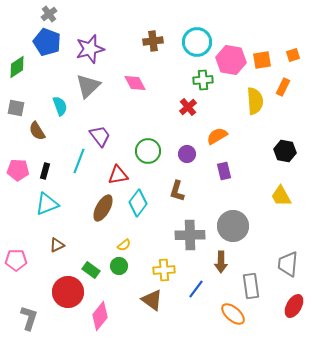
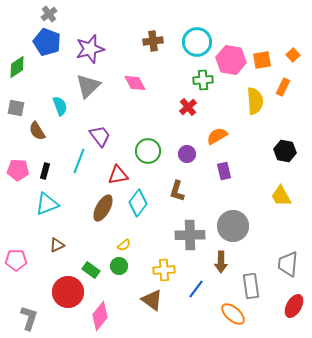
orange square at (293, 55): rotated 24 degrees counterclockwise
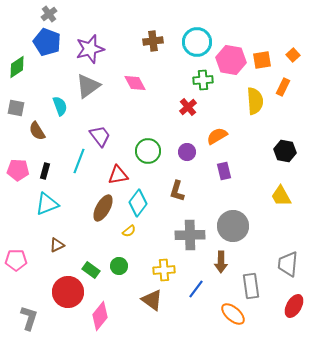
gray triangle at (88, 86): rotated 8 degrees clockwise
purple circle at (187, 154): moved 2 px up
yellow semicircle at (124, 245): moved 5 px right, 14 px up
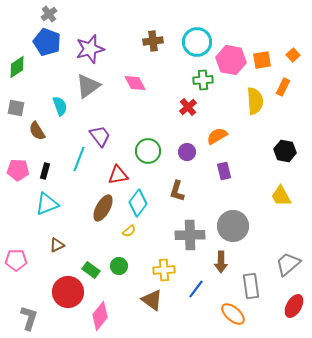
cyan line at (79, 161): moved 2 px up
gray trapezoid at (288, 264): rotated 44 degrees clockwise
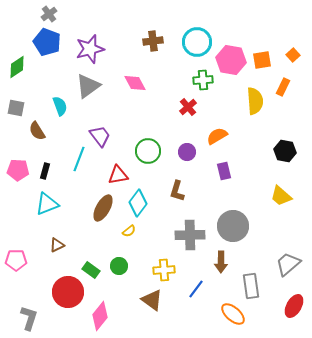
yellow trapezoid at (281, 196): rotated 20 degrees counterclockwise
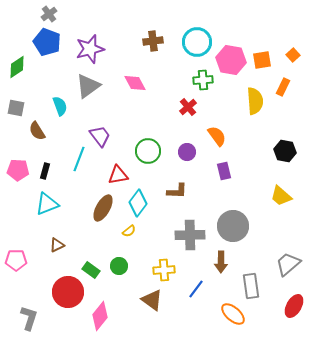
orange semicircle at (217, 136): rotated 85 degrees clockwise
brown L-shape at (177, 191): rotated 105 degrees counterclockwise
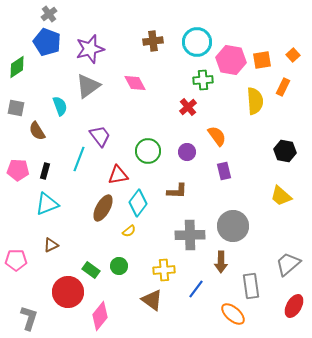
brown triangle at (57, 245): moved 6 px left
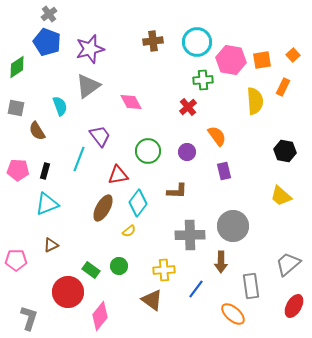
pink diamond at (135, 83): moved 4 px left, 19 px down
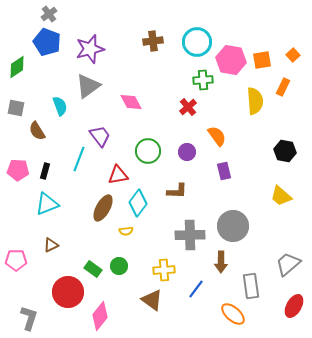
yellow semicircle at (129, 231): moved 3 px left; rotated 32 degrees clockwise
green rectangle at (91, 270): moved 2 px right, 1 px up
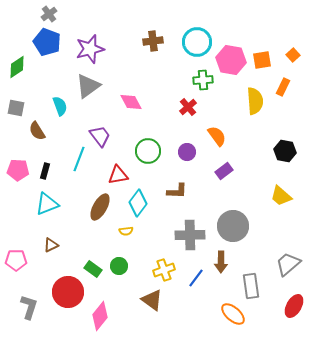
purple rectangle at (224, 171): rotated 66 degrees clockwise
brown ellipse at (103, 208): moved 3 px left, 1 px up
yellow cross at (164, 270): rotated 15 degrees counterclockwise
blue line at (196, 289): moved 11 px up
gray L-shape at (29, 318): moved 11 px up
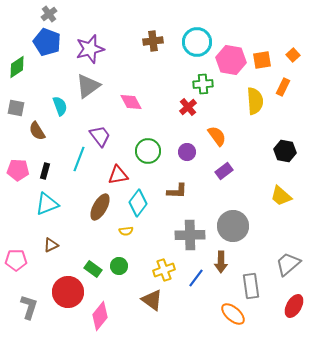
green cross at (203, 80): moved 4 px down
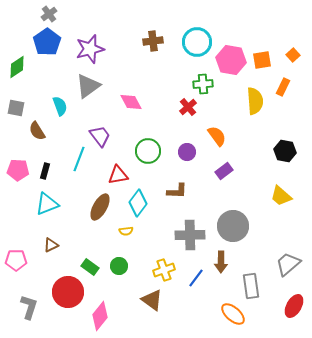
blue pentagon at (47, 42): rotated 16 degrees clockwise
green rectangle at (93, 269): moved 3 px left, 2 px up
